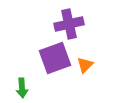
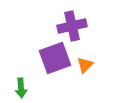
purple cross: moved 3 px right, 2 px down
green arrow: moved 1 px left
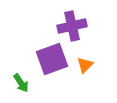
purple square: moved 3 px left, 1 px down
green arrow: moved 5 px up; rotated 30 degrees counterclockwise
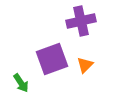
purple cross: moved 9 px right, 5 px up
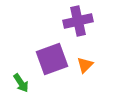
purple cross: moved 3 px left
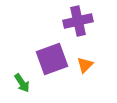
green arrow: moved 1 px right
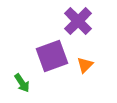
purple cross: rotated 32 degrees counterclockwise
purple square: moved 3 px up
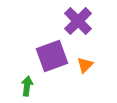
green arrow: moved 5 px right, 3 px down; rotated 138 degrees counterclockwise
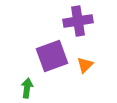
purple cross: rotated 36 degrees clockwise
green arrow: moved 2 px down
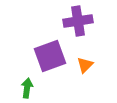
purple square: moved 2 px left
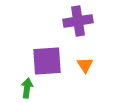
purple square: moved 3 px left, 5 px down; rotated 16 degrees clockwise
orange triangle: rotated 18 degrees counterclockwise
